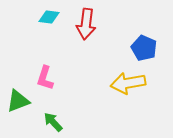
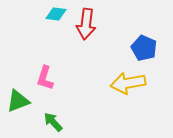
cyan diamond: moved 7 px right, 3 px up
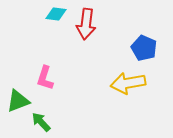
green arrow: moved 12 px left
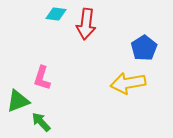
blue pentagon: rotated 15 degrees clockwise
pink L-shape: moved 3 px left
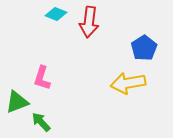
cyan diamond: rotated 15 degrees clockwise
red arrow: moved 3 px right, 2 px up
green triangle: moved 1 px left, 1 px down
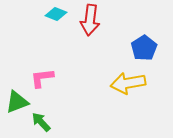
red arrow: moved 1 px right, 2 px up
pink L-shape: rotated 65 degrees clockwise
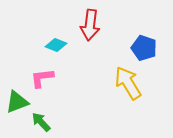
cyan diamond: moved 31 px down
red arrow: moved 5 px down
blue pentagon: rotated 20 degrees counterclockwise
yellow arrow: rotated 68 degrees clockwise
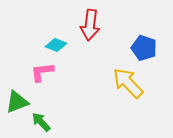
pink L-shape: moved 6 px up
yellow arrow: rotated 12 degrees counterclockwise
